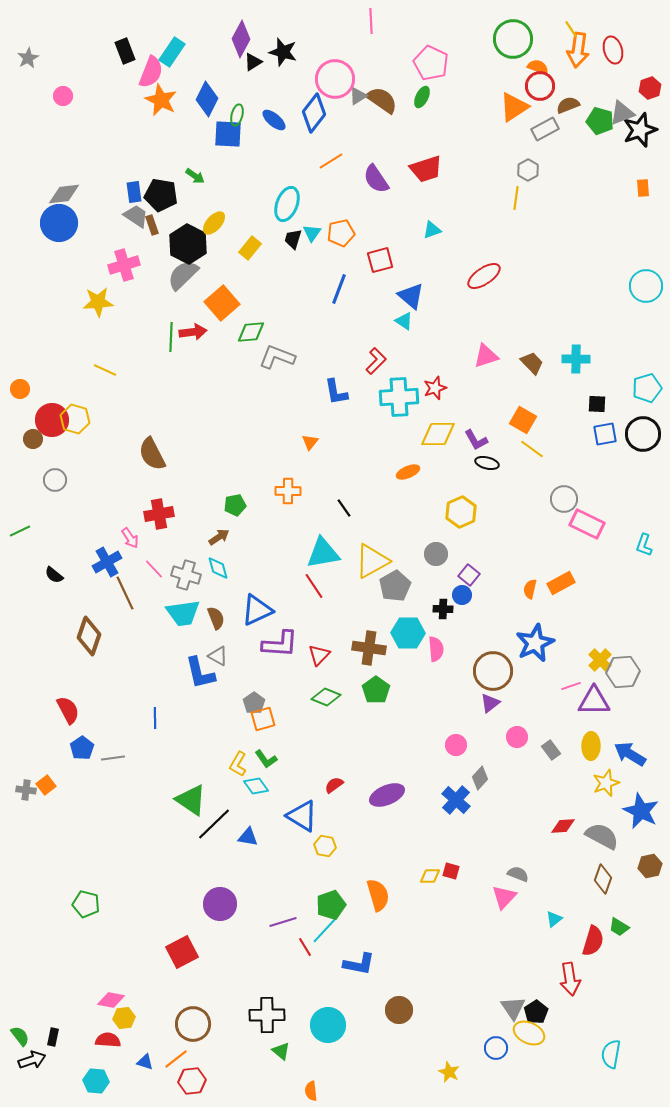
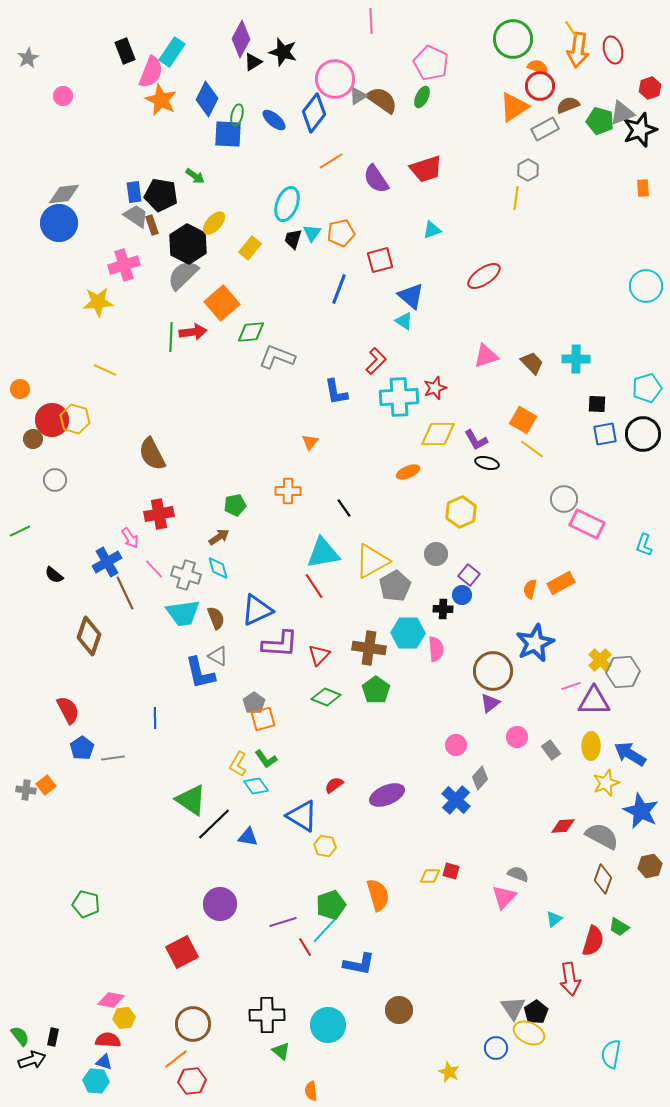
blue triangle at (145, 1062): moved 41 px left
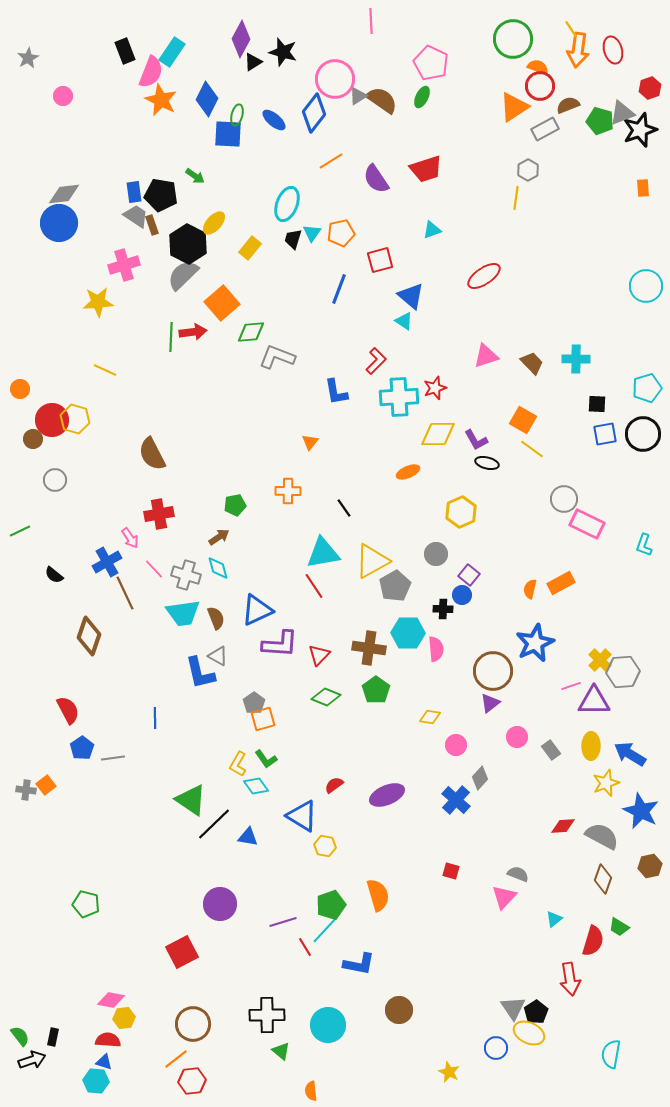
yellow diamond at (430, 876): moved 159 px up; rotated 10 degrees clockwise
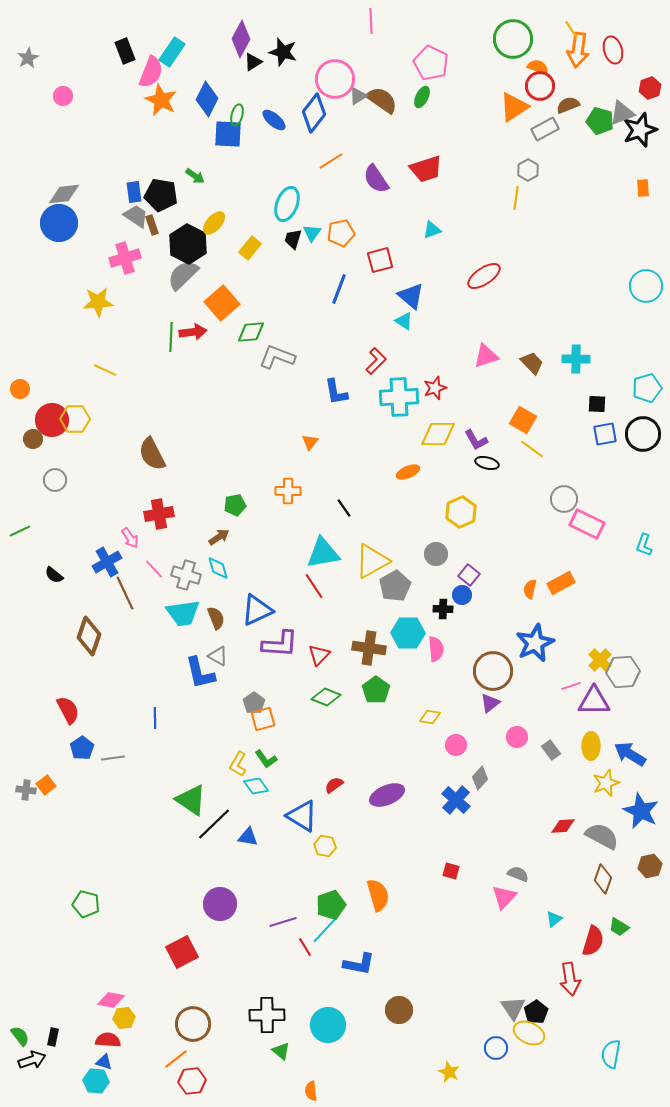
pink cross at (124, 265): moved 1 px right, 7 px up
yellow hexagon at (75, 419): rotated 16 degrees counterclockwise
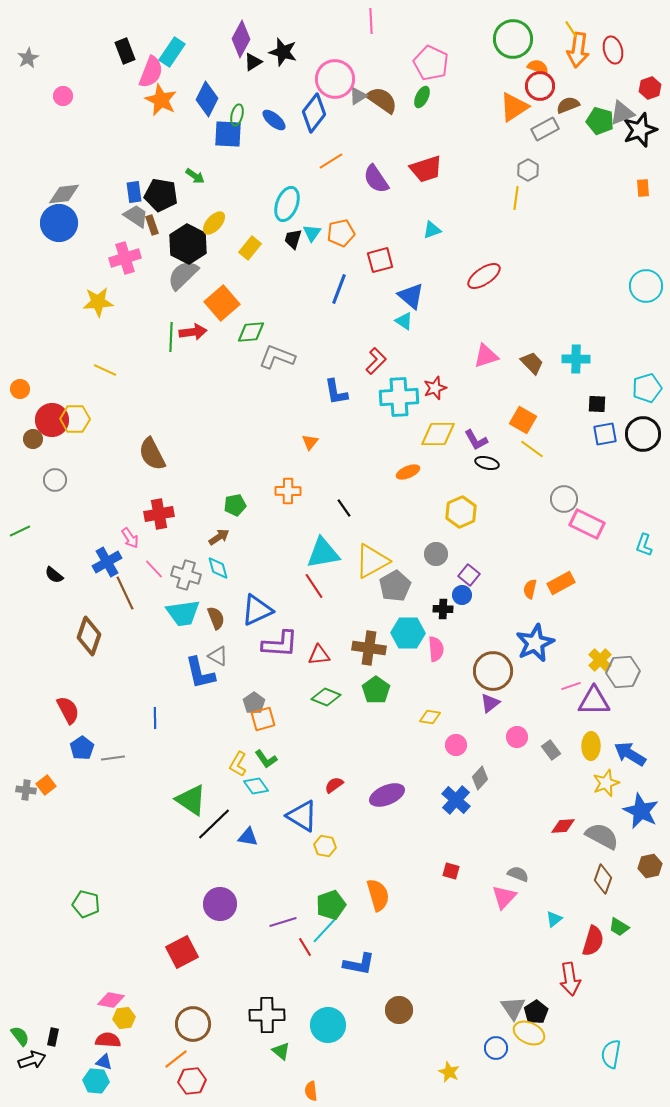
red triangle at (319, 655): rotated 40 degrees clockwise
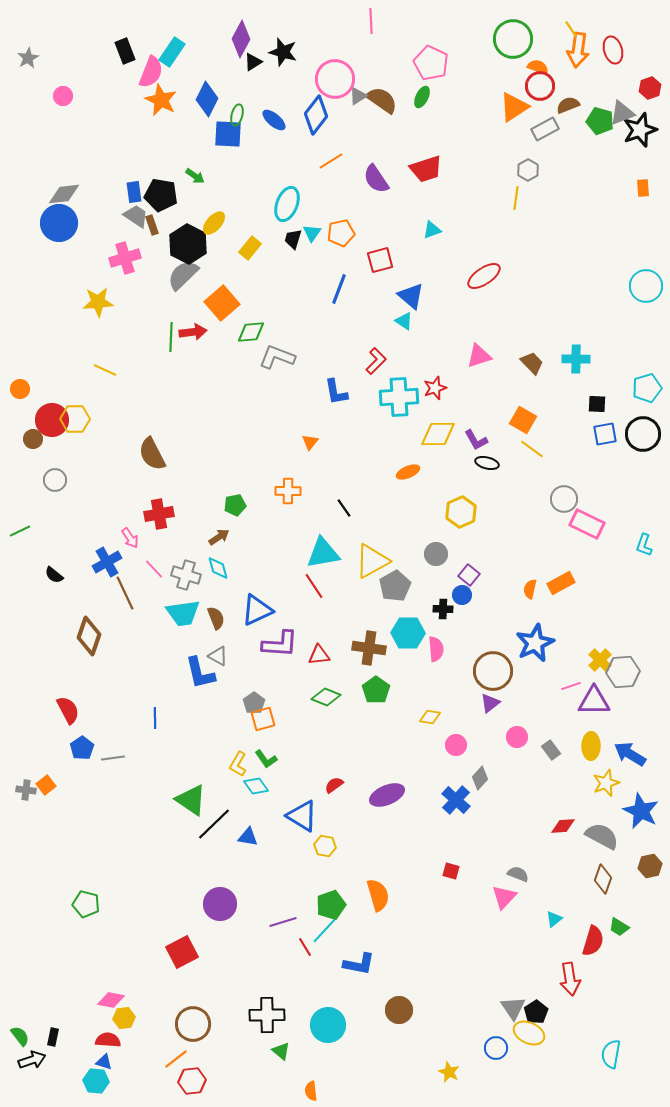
blue diamond at (314, 113): moved 2 px right, 2 px down
pink triangle at (486, 356): moved 7 px left
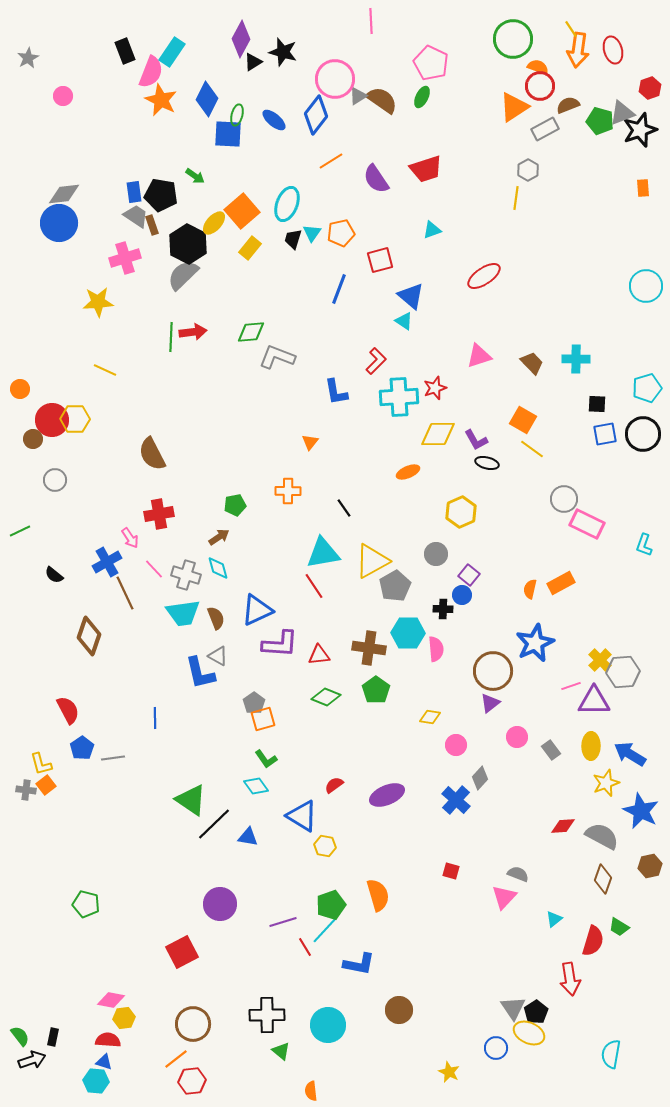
orange square at (222, 303): moved 20 px right, 92 px up
yellow L-shape at (238, 764): moved 197 px left; rotated 45 degrees counterclockwise
